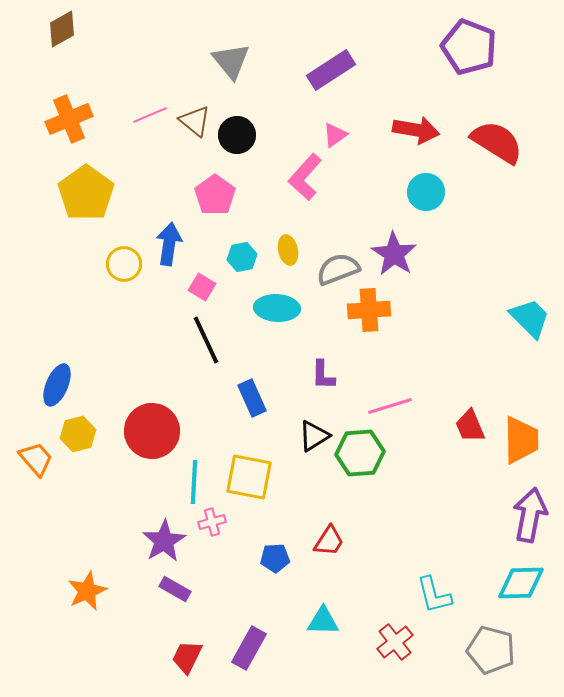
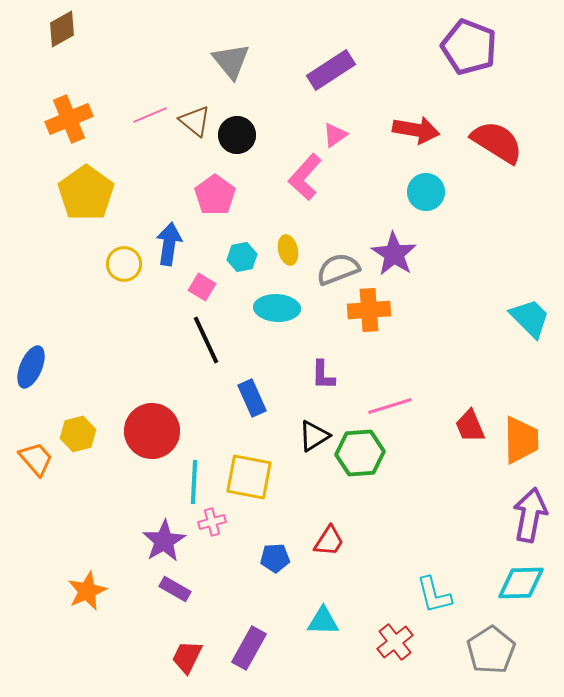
blue ellipse at (57, 385): moved 26 px left, 18 px up
gray pentagon at (491, 650): rotated 24 degrees clockwise
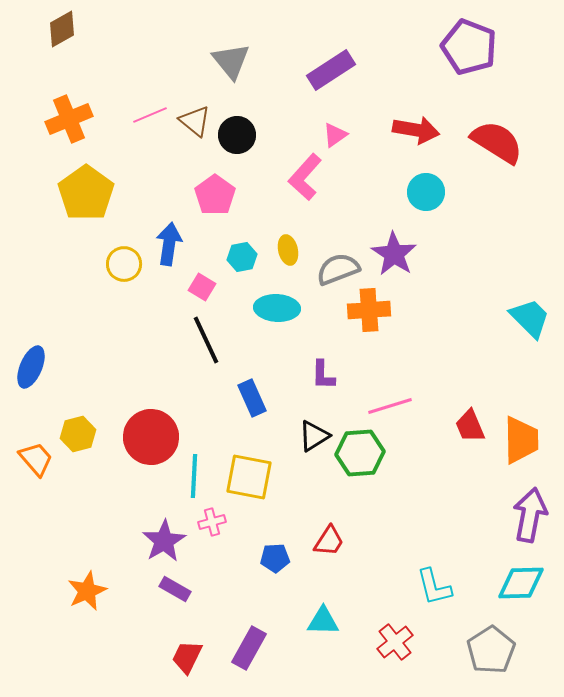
red circle at (152, 431): moved 1 px left, 6 px down
cyan line at (194, 482): moved 6 px up
cyan L-shape at (434, 595): moved 8 px up
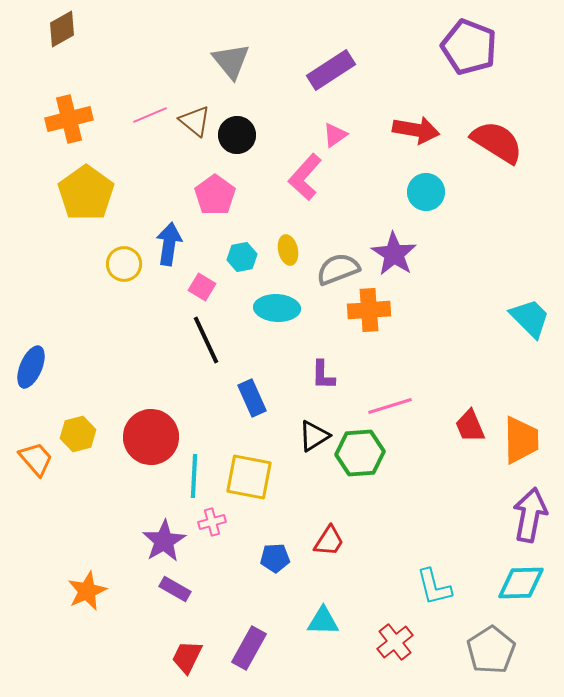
orange cross at (69, 119): rotated 9 degrees clockwise
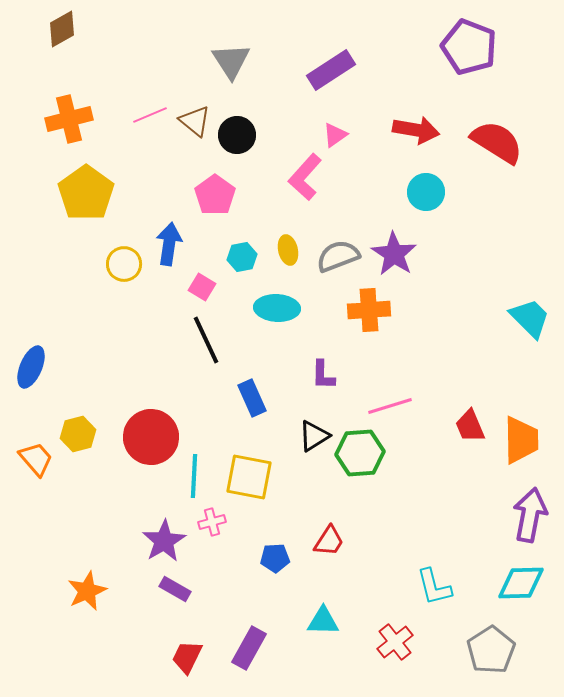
gray triangle at (231, 61): rotated 6 degrees clockwise
gray semicircle at (338, 269): moved 13 px up
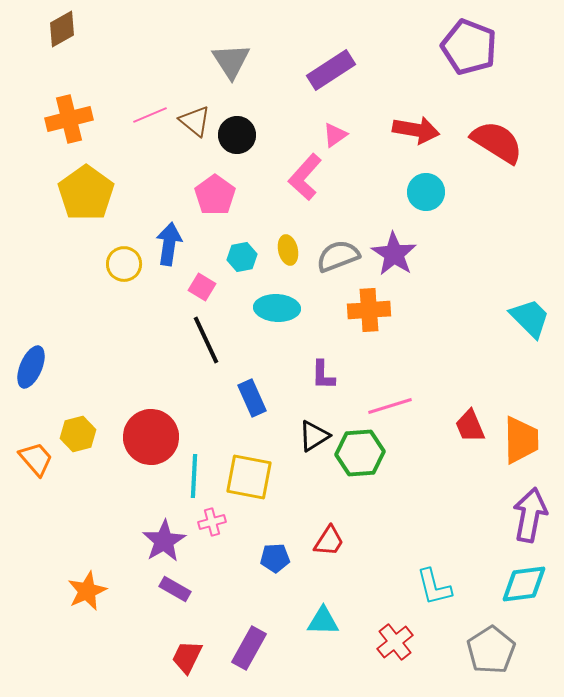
cyan diamond at (521, 583): moved 3 px right, 1 px down; rotated 6 degrees counterclockwise
